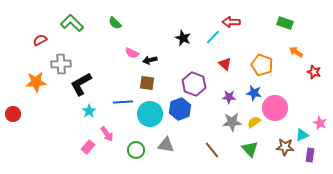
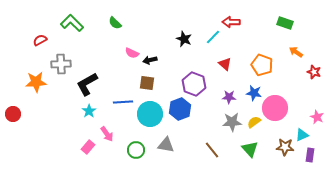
black star: moved 1 px right, 1 px down
black L-shape: moved 6 px right
pink star: moved 3 px left, 6 px up
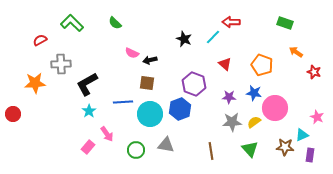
orange star: moved 1 px left, 1 px down
brown line: moved 1 px left, 1 px down; rotated 30 degrees clockwise
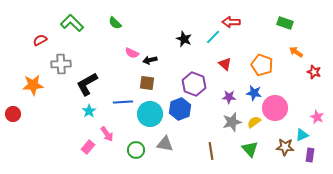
orange star: moved 2 px left, 2 px down
gray star: rotated 12 degrees counterclockwise
gray triangle: moved 1 px left, 1 px up
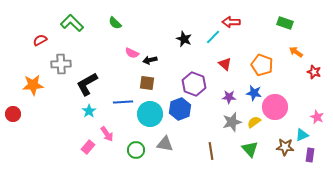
pink circle: moved 1 px up
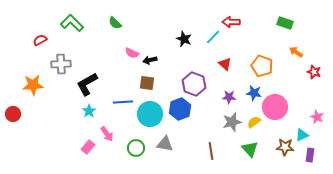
orange pentagon: moved 1 px down
green circle: moved 2 px up
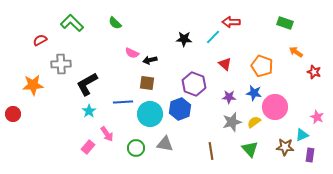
black star: rotated 21 degrees counterclockwise
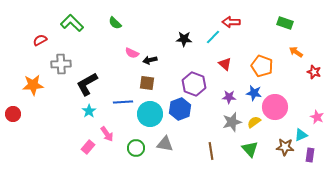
cyan triangle: moved 1 px left
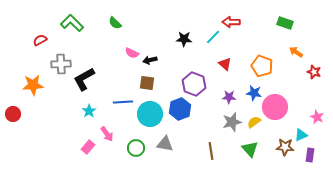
black L-shape: moved 3 px left, 5 px up
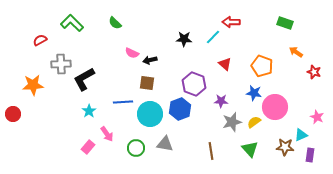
purple star: moved 8 px left, 4 px down
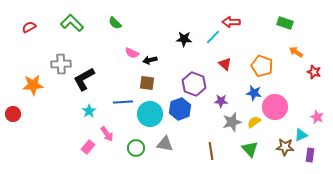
red semicircle: moved 11 px left, 13 px up
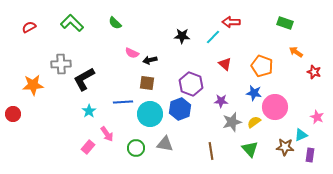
black star: moved 2 px left, 3 px up
purple hexagon: moved 3 px left
